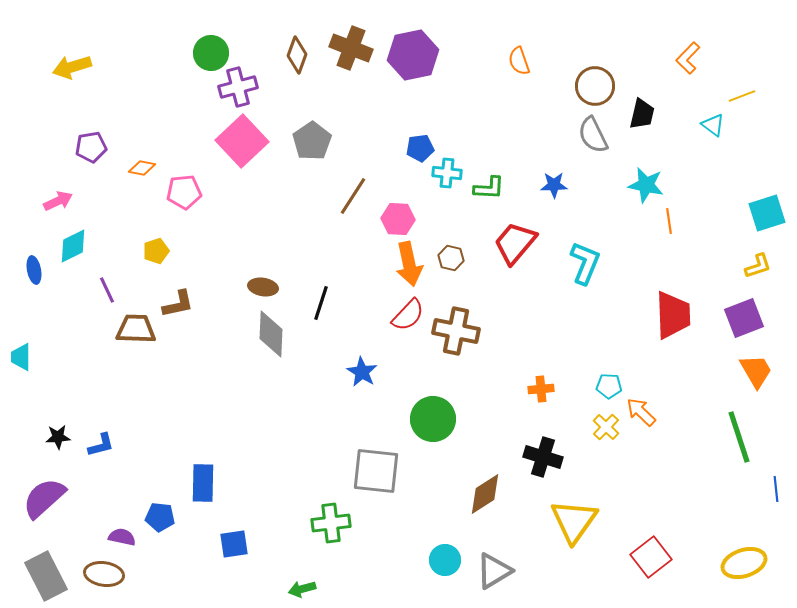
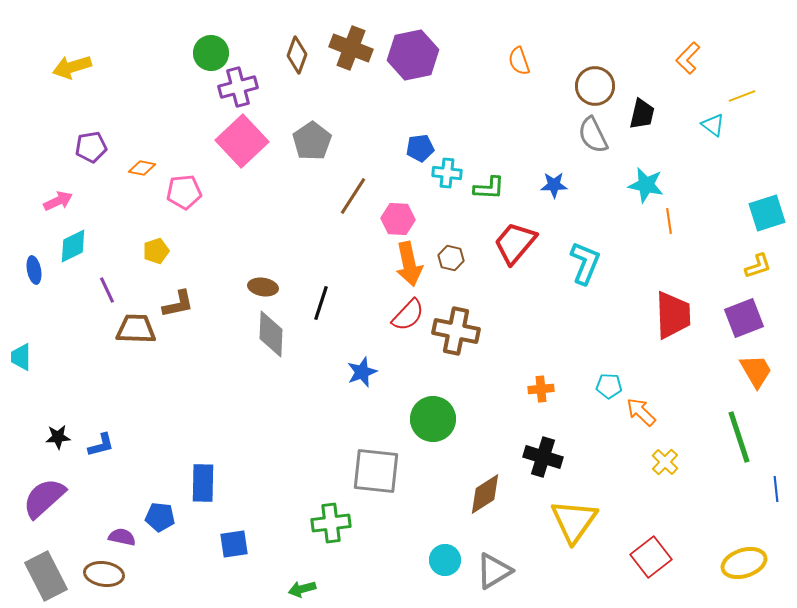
blue star at (362, 372): rotated 20 degrees clockwise
yellow cross at (606, 427): moved 59 px right, 35 px down
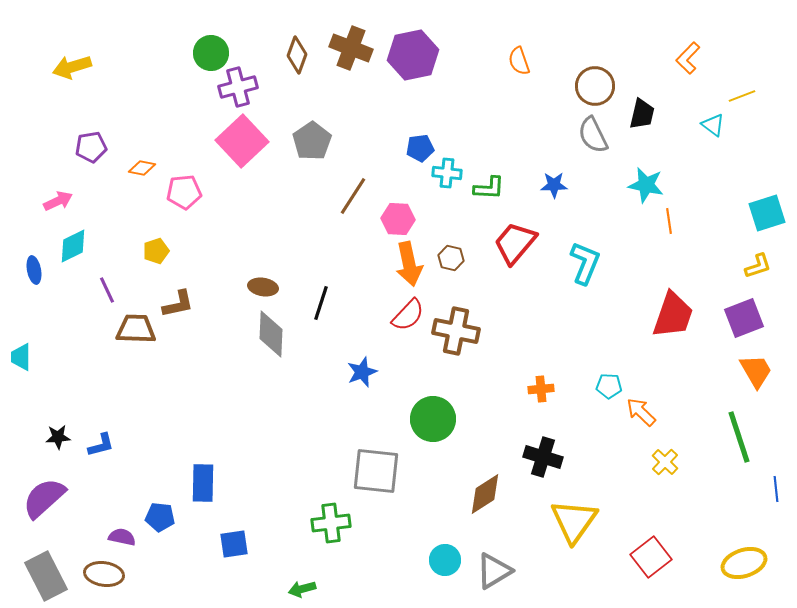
red trapezoid at (673, 315): rotated 21 degrees clockwise
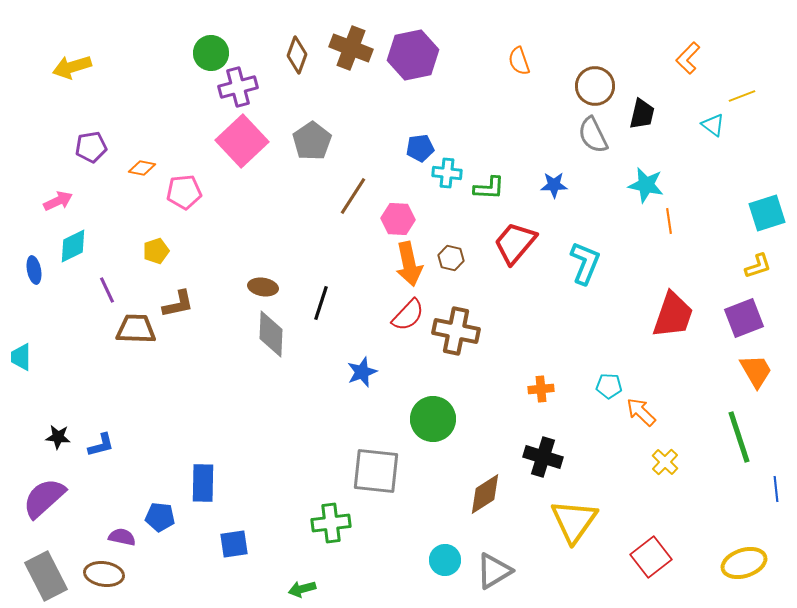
black star at (58, 437): rotated 10 degrees clockwise
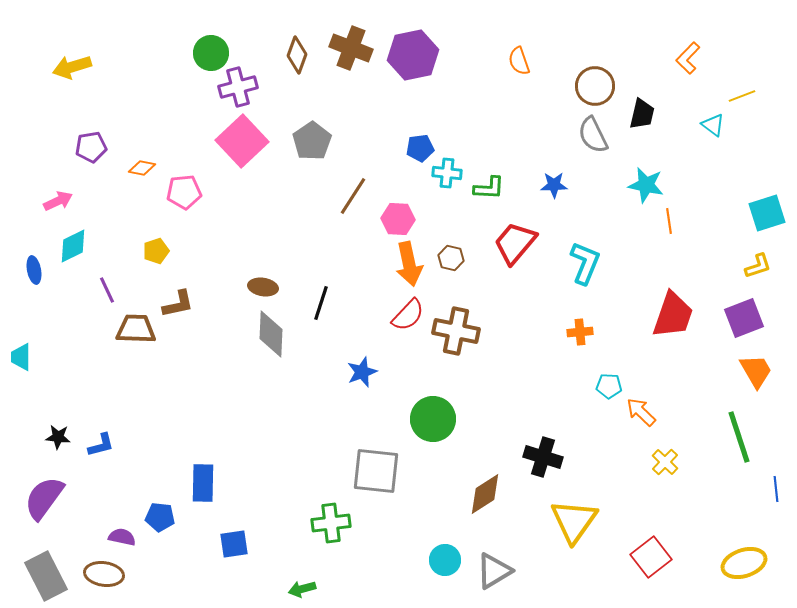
orange cross at (541, 389): moved 39 px right, 57 px up
purple semicircle at (44, 498): rotated 12 degrees counterclockwise
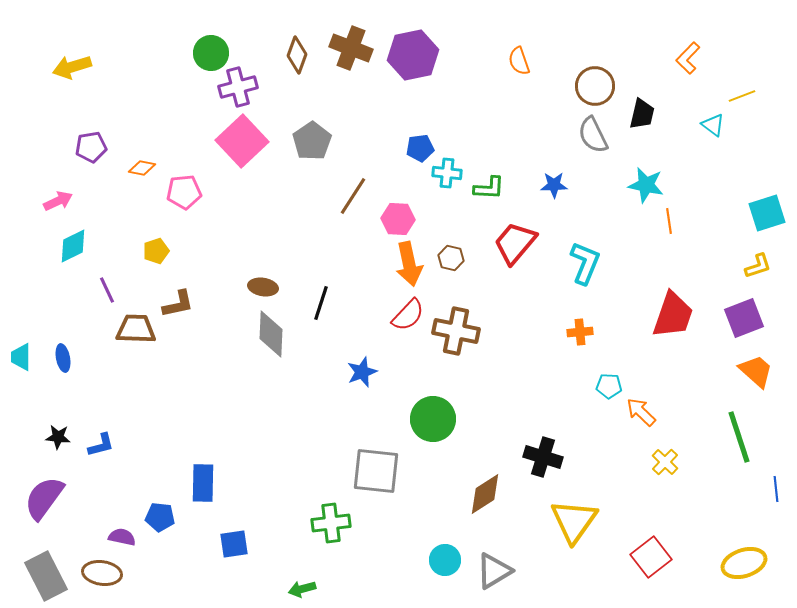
blue ellipse at (34, 270): moved 29 px right, 88 px down
orange trapezoid at (756, 371): rotated 18 degrees counterclockwise
brown ellipse at (104, 574): moved 2 px left, 1 px up
